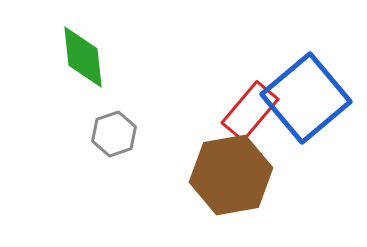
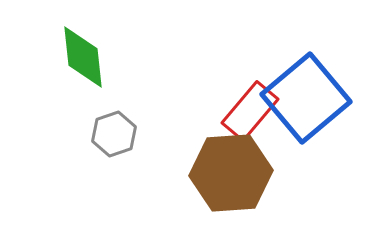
brown hexagon: moved 2 px up; rotated 6 degrees clockwise
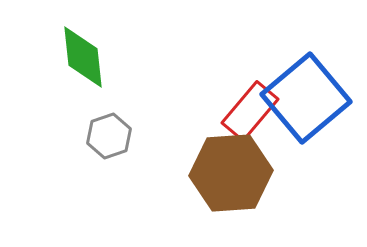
gray hexagon: moved 5 px left, 2 px down
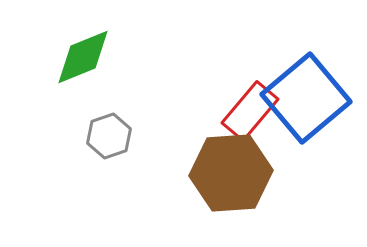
green diamond: rotated 74 degrees clockwise
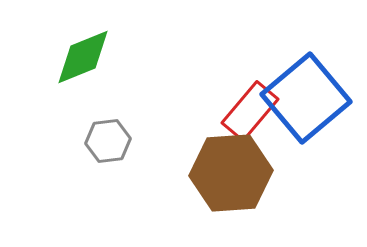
gray hexagon: moved 1 px left, 5 px down; rotated 12 degrees clockwise
